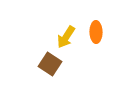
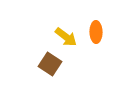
yellow arrow: rotated 85 degrees counterclockwise
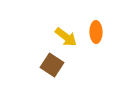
brown square: moved 2 px right, 1 px down
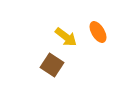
orange ellipse: moved 2 px right; rotated 30 degrees counterclockwise
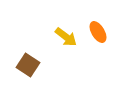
brown square: moved 24 px left
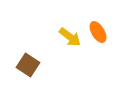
yellow arrow: moved 4 px right
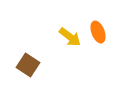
orange ellipse: rotated 10 degrees clockwise
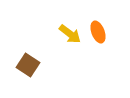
yellow arrow: moved 3 px up
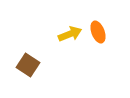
yellow arrow: rotated 60 degrees counterclockwise
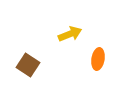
orange ellipse: moved 27 px down; rotated 30 degrees clockwise
